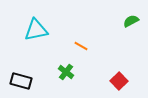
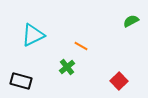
cyan triangle: moved 3 px left, 5 px down; rotated 15 degrees counterclockwise
green cross: moved 1 px right, 5 px up; rotated 14 degrees clockwise
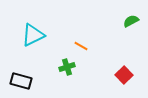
green cross: rotated 21 degrees clockwise
red square: moved 5 px right, 6 px up
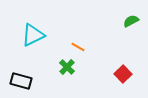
orange line: moved 3 px left, 1 px down
green cross: rotated 28 degrees counterclockwise
red square: moved 1 px left, 1 px up
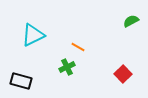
green cross: rotated 21 degrees clockwise
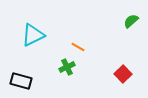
green semicircle: rotated 14 degrees counterclockwise
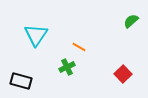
cyan triangle: moved 3 px right; rotated 30 degrees counterclockwise
orange line: moved 1 px right
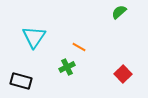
green semicircle: moved 12 px left, 9 px up
cyan triangle: moved 2 px left, 2 px down
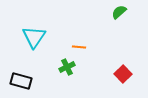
orange line: rotated 24 degrees counterclockwise
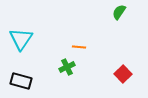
green semicircle: rotated 14 degrees counterclockwise
cyan triangle: moved 13 px left, 2 px down
